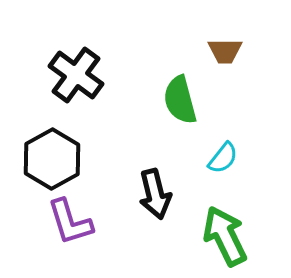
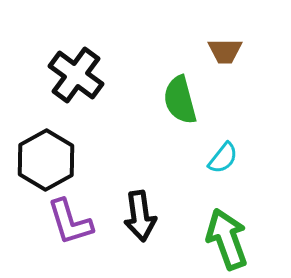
black hexagon: moved 6 px left, 1 px down
black arrow: moved 15 px left, 22 px down; rotated 6 degrees clockwise
green arrow: moved 2 px right, 3 px down; rotated 6 degrees clockwise
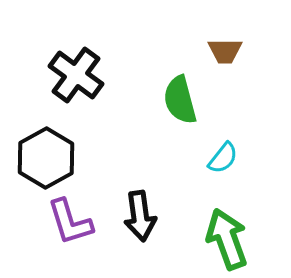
black hexagon: moved 2 px up
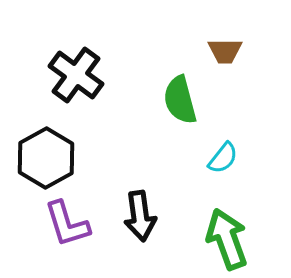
purple L-shape: moved 3 px left, 2 px down
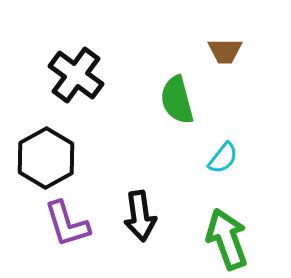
green semicircle: moved 3 px left
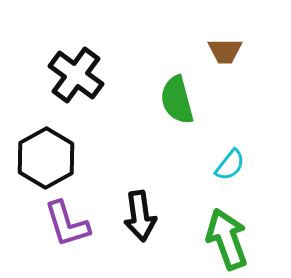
cyan semicircle: moved 7 px right, 7 px down
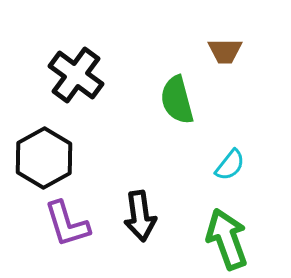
black hexagon: moved 2 px left
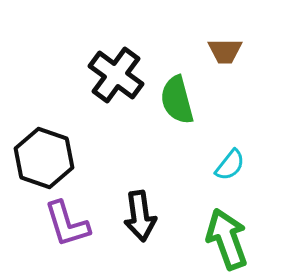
black cross: moved 40 px right
black hexagon: rotated 12 degrees counterclockwise
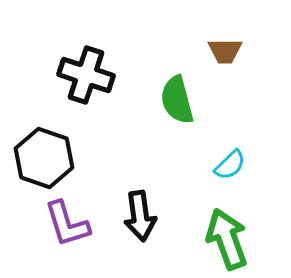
black cross: moved 30 px left; rotated 18 degrees counterclockwise
cyan semicircle: rotated 8 degrees clockwise
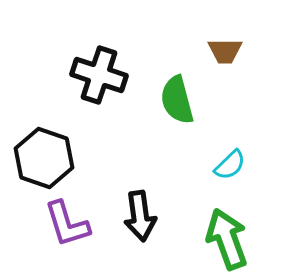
black cross: moved 13 px right
